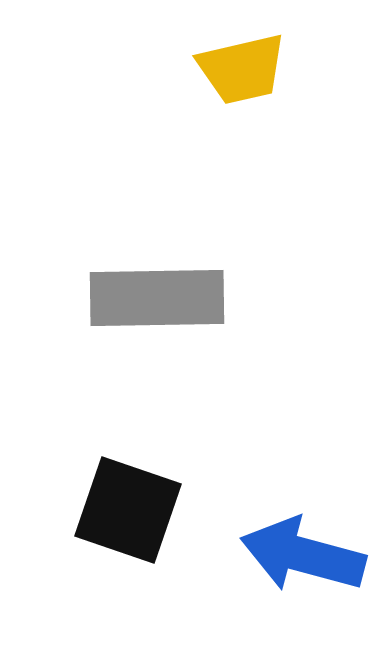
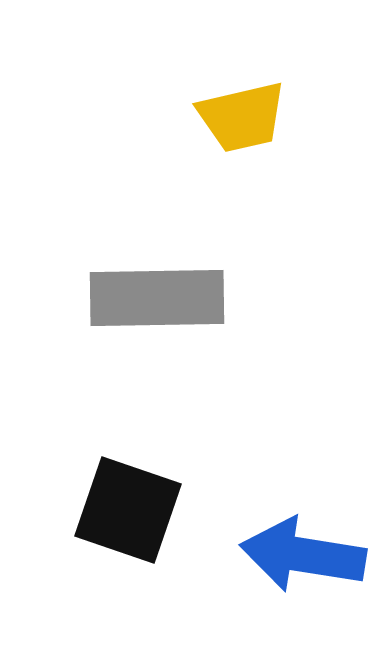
yellow trapezoid: moved 48 px down
blue arrow: rotated 6 degrees counterclockwise
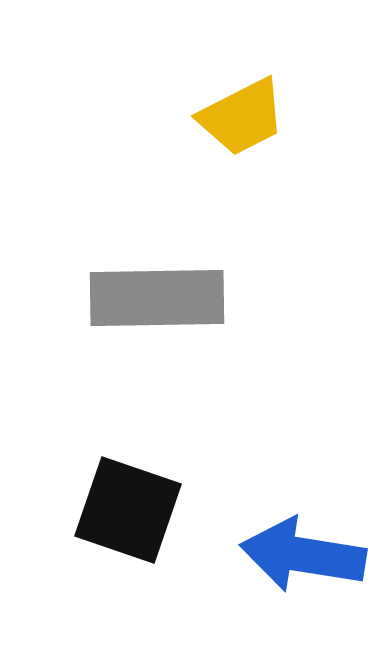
yellow trapezoid: rotated 14 degrees counterclockwise
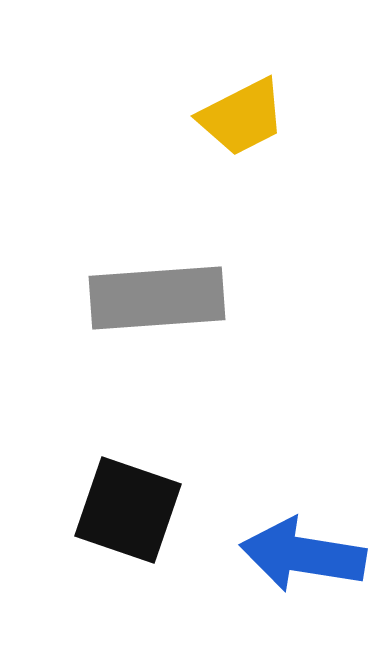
gray rectangle: rotated 3 degrees counterclockwise
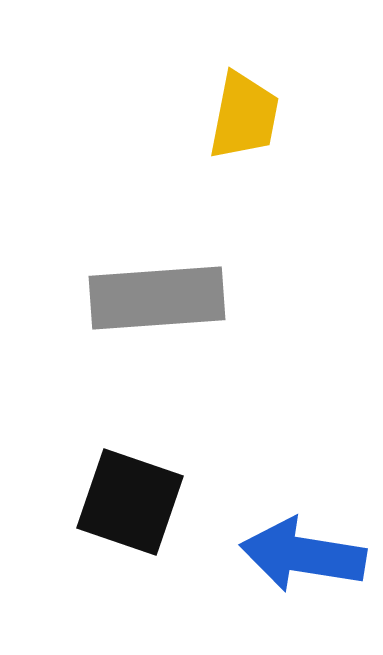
yellow trapezoid: moved 2 px right, 1 px up; rotated 52 degrees counterclockwise
black square: moved 2 px right, 8 px up
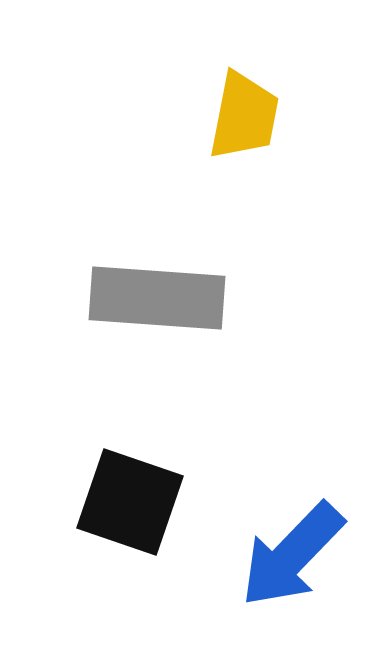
gray rectangle: rotated 8 degrees clockwise
blue arrow: moved 11 px left; rotated 55 degrees counterclockwise
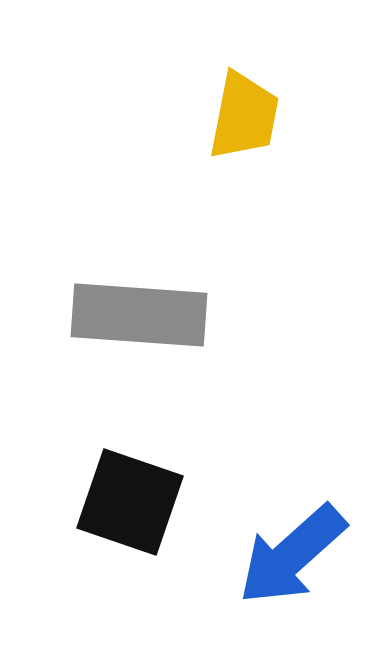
gray rectangle: moved 18 px left, 17 px down
blue arrow: rotated 4 degrees clockwise
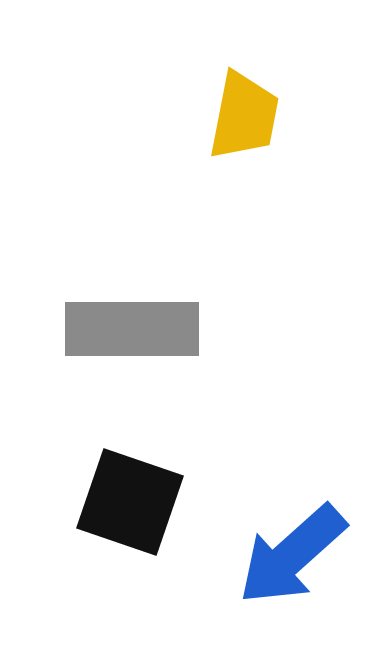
gray rectangle: moved 7 px left, 14 px down; rotated 4 degrees counterclockwise
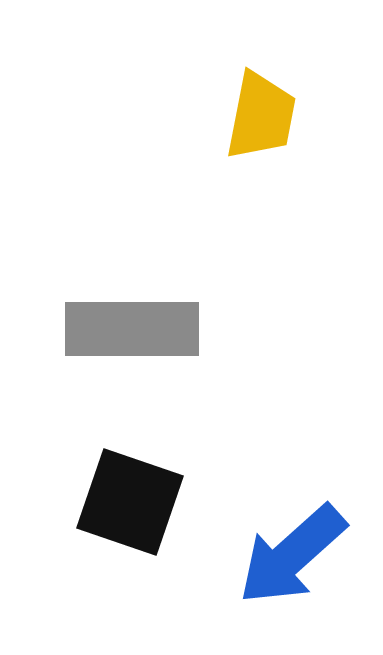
yellow trapezoid: moved 17 px right
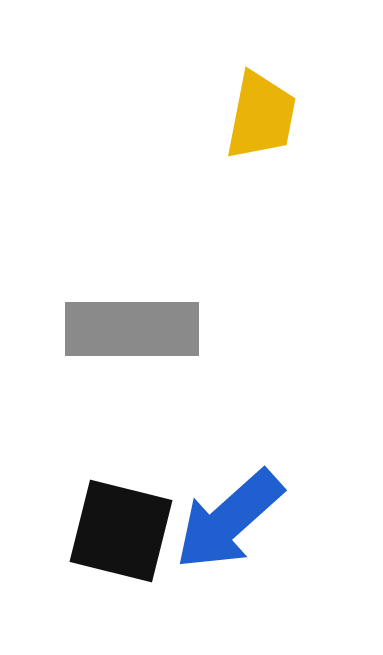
black square: moved 9 px left, 29 px down; rotated 5 degrees counterclockwise
blue arrow: moved 63 px left, 35 px up
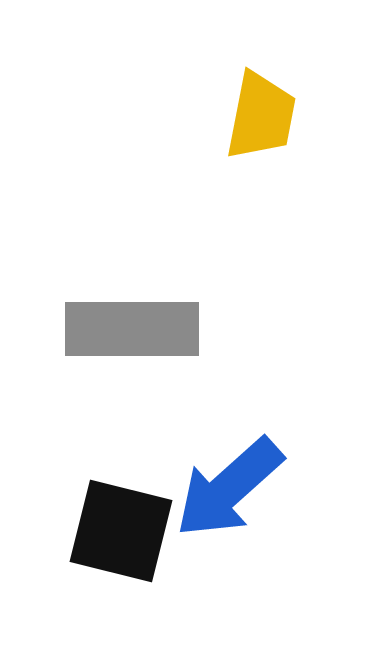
blue arrow: moved 32 px up
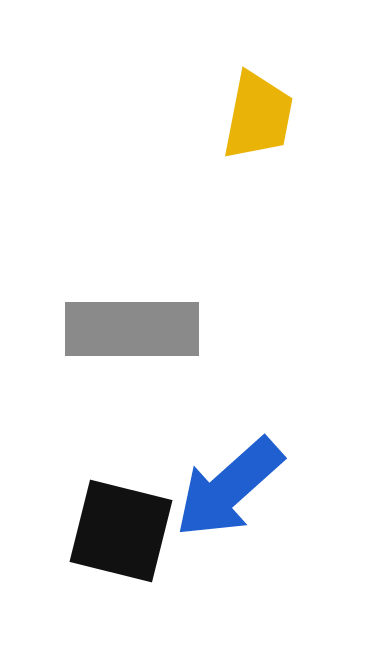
yellow trapezoid: moved 3 px left
